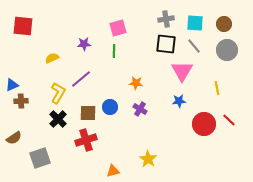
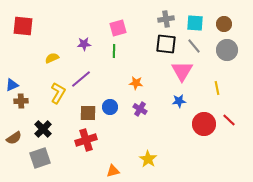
black cross: moved 15 px left, 10 px down
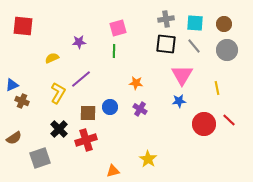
purple star: moved 5 px left, 2 px up
pink triangle: moved 4 px down
brown cross: moved 1 px right; rotated 24 degrees clockwise
black cross: moved 16 px right
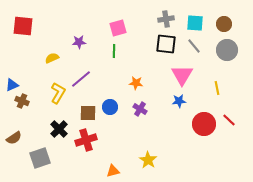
yellow star: moved 1 px down
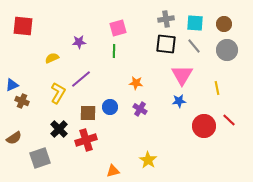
red circle: moved 2 px down
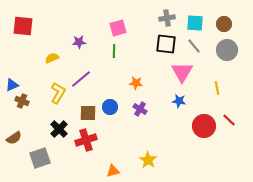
gray cross: moved 1 px right, 1 px up
pink triangle: moved 3 px up
blue star: rotated 16 degrees clockwise
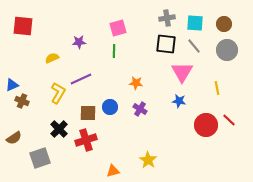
purple line: rotated 15 degrees clockwise
red circle: moved 2 px right, 1 px up
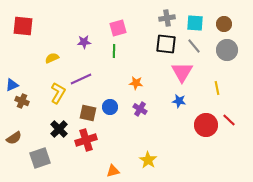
purple star: moved 5 px right
brown square: rotated 12 degrees clockwise
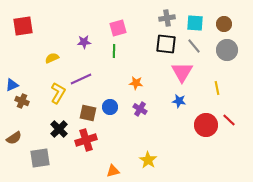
red square: rotated 15 degrees counterclockwise
gray square: rotated 10 degrees clockwise
